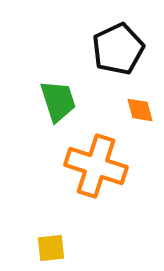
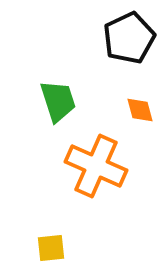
black pentagon: moved 11 px right, 11 px up
orange cross: rotated 6 degrees clockwise
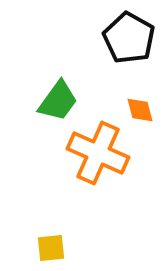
black pentagon: rotated 18 degrees counterclockwise
green trapezoid: rotated 54 degrees clockwise
orange cross: moved 2 px right, 13 px up
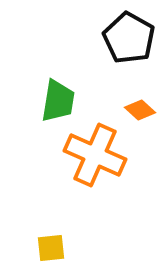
green trapezoid: rotated 27 degrees counterclockwise
orange diamond: rotated 32 degrees counterclockwise
orange cross: moved 3 px left, 2 px down
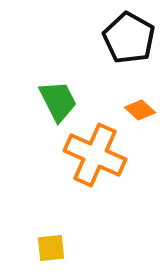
green trapezoid: rotated 36 degrees counterclockwise
